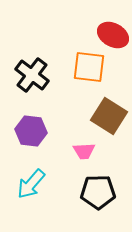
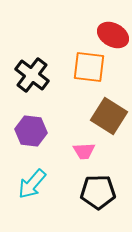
cyan arrow: moved 1 px right
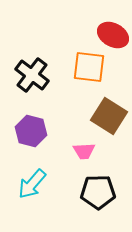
purple hexagon: rotated 8 degrees clockwise
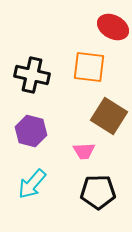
red ellipse: moved 8 px up
black cross: rotated 24 degrees counterclockwise
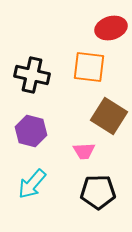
red ellipse: moved 2 px left, 1 px down; rotated 44 degrees counterclockwise
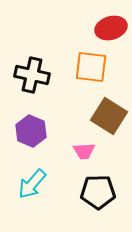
orange square: moved 2 px right
purple hexagon: rotated 8 degrees clockwise
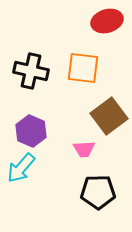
red ellipse: moved 4 px left, 7 px up
orange square: moved 8 px left, 1 px down
black cross: moved 1 px left, 4 px up
brown square: rotated 21 degrees clockwise
pink trapezoid: moved 2 px up
cyan arrow: moved 11 px left, 16 px up
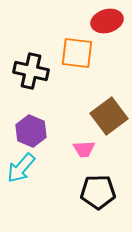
orange square: moved 6 px left, 15 px up
